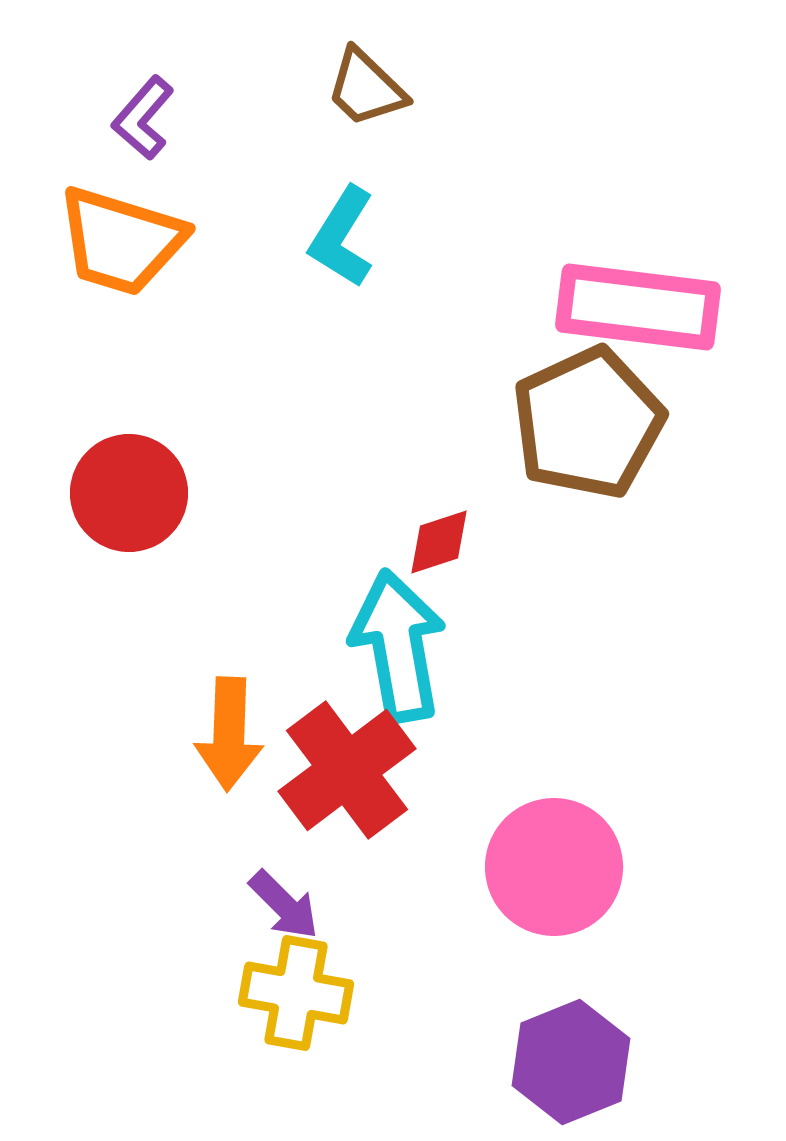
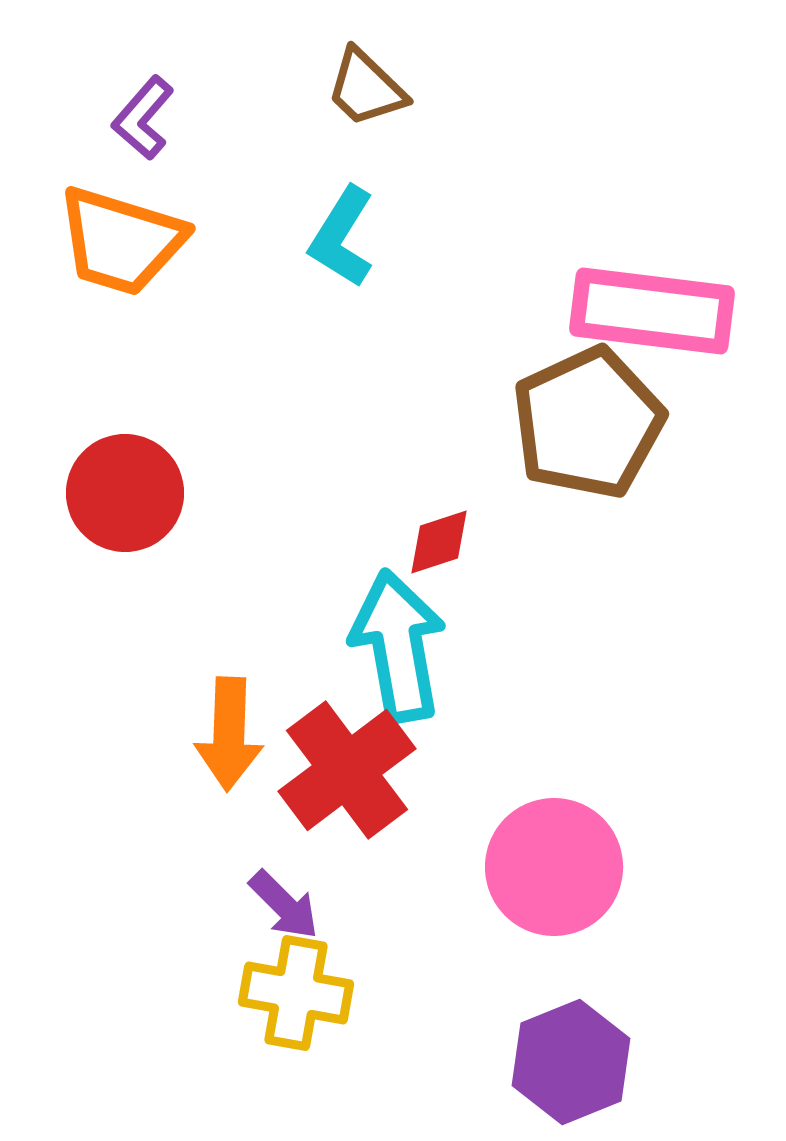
pink rectangle: moved 14 px right, 4 px down
red circle: moved 4 px left
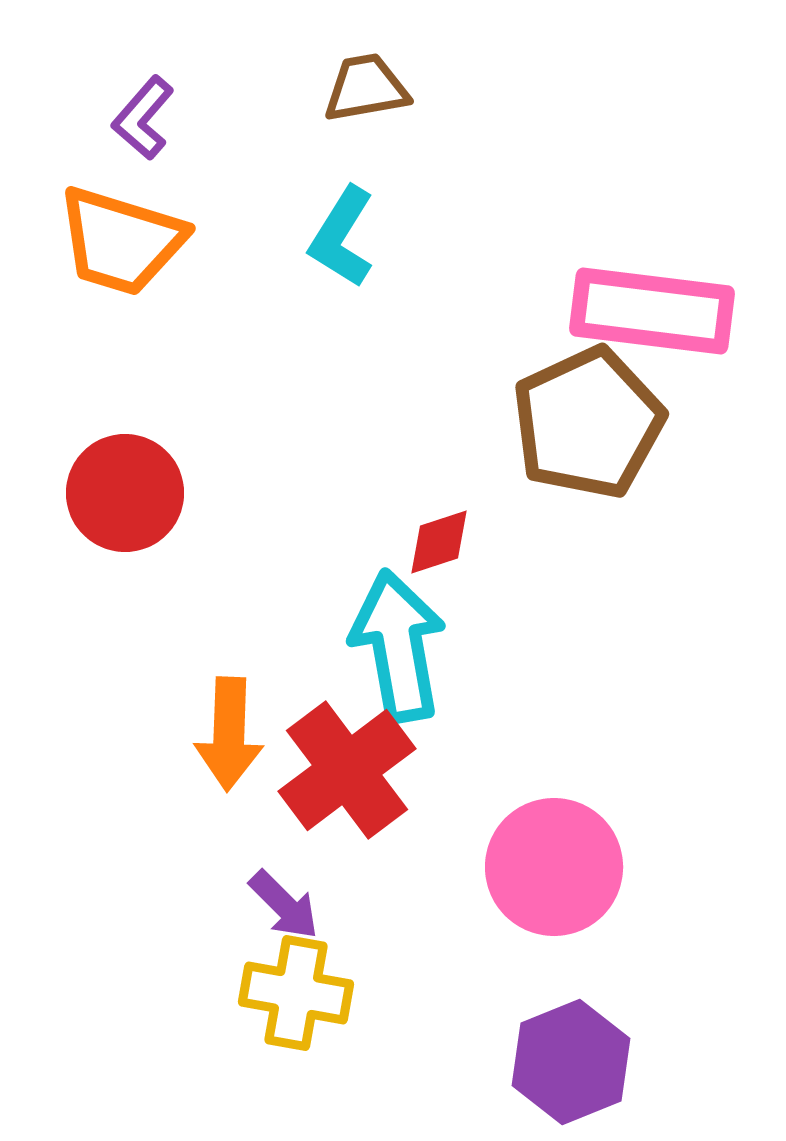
brown trapezoid: rotated 126 degrees clockwise
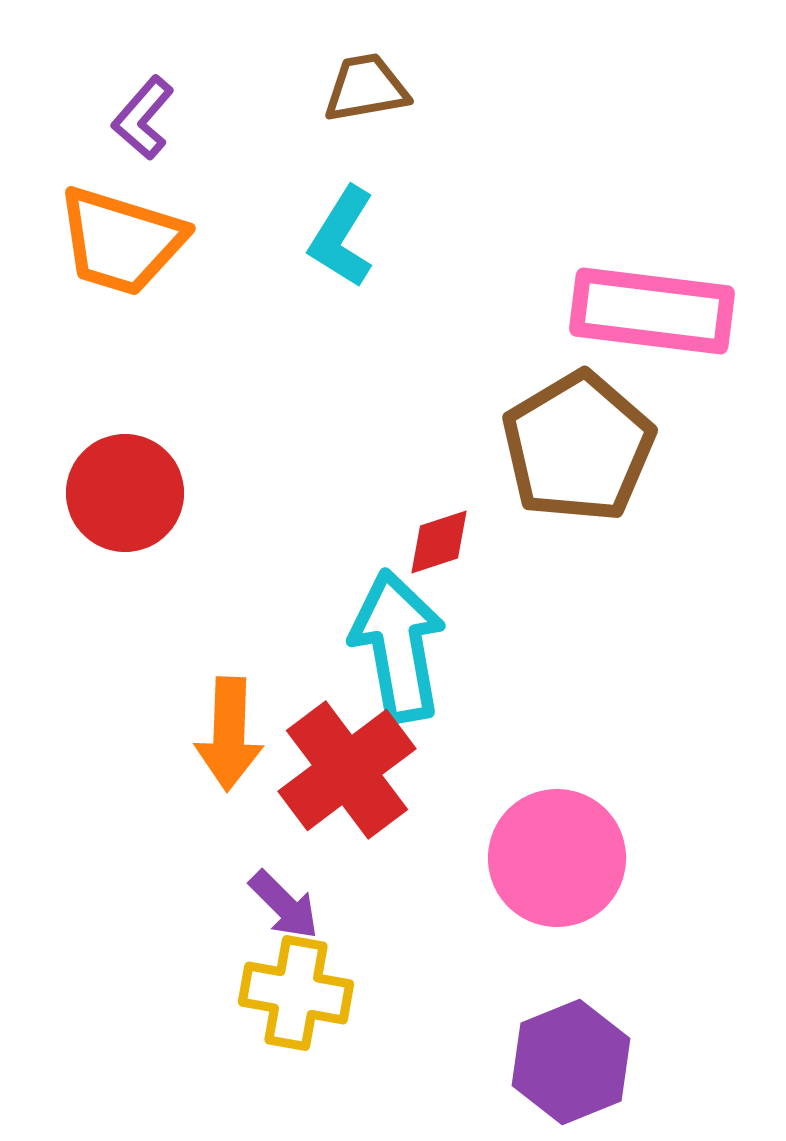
brown pentagon: moved 10 px left, 24 px down; rotated 6 degrees counterclockwise
pink circle: moved 3 px right, 9 px up
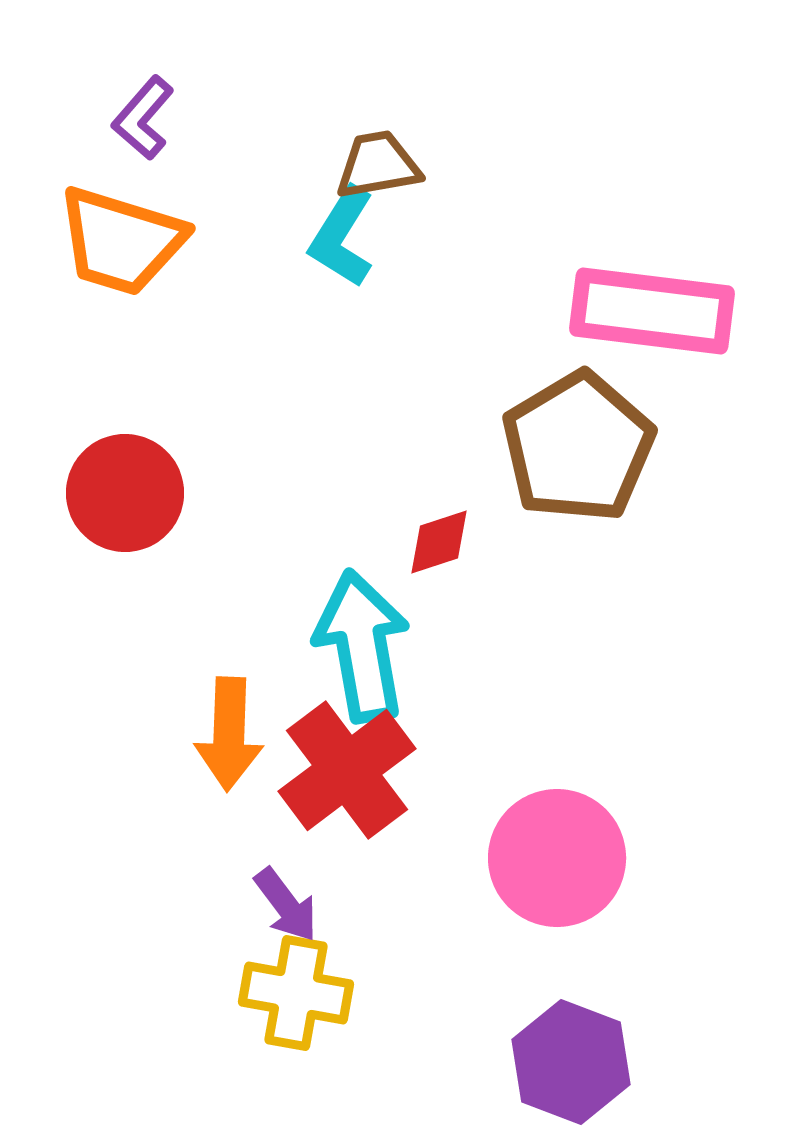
brown trapezoid: moved 12 px right, 77 px down
cyan arrow: moved 36 px left
purple arrow: moved 2 px right; rotated 8 degrees clockwise
purple hexagon: rotated 17 degrees counterclockwise
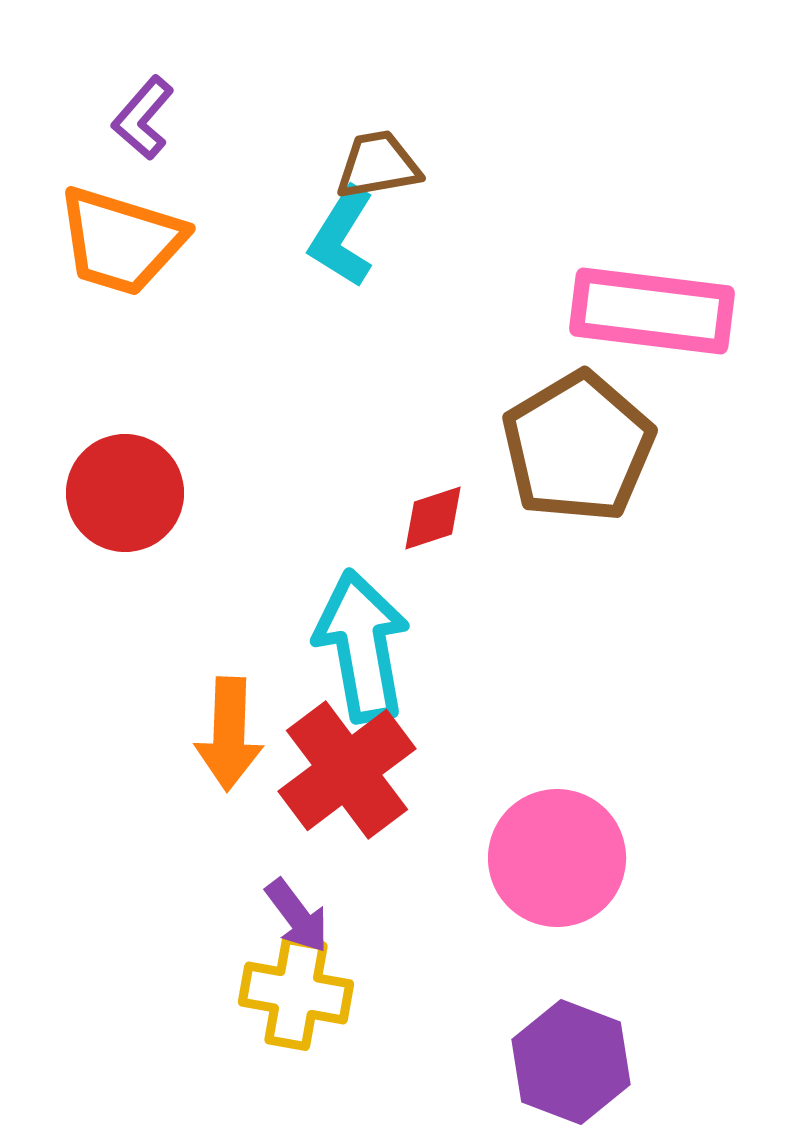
red diamond: moved 6 px left, 24 px up
purple arrow: moved 11 px right, 11 px down
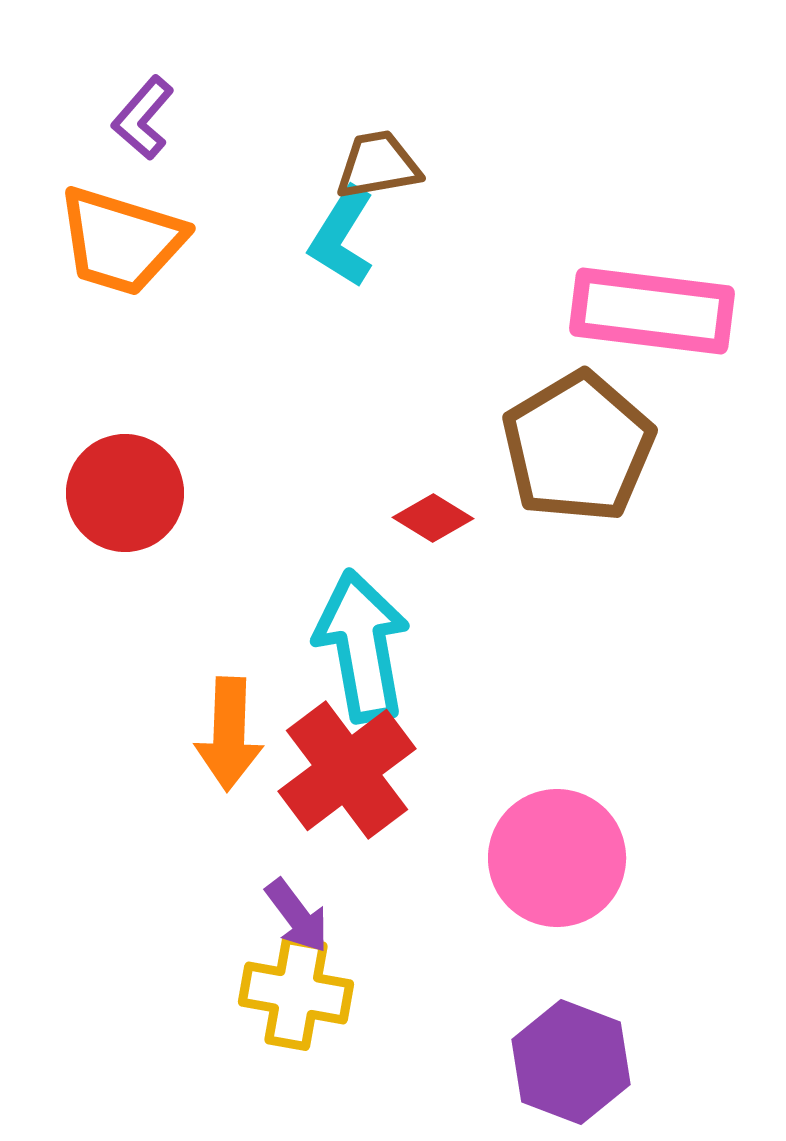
red diamond: rotated 50 degrees clockwise
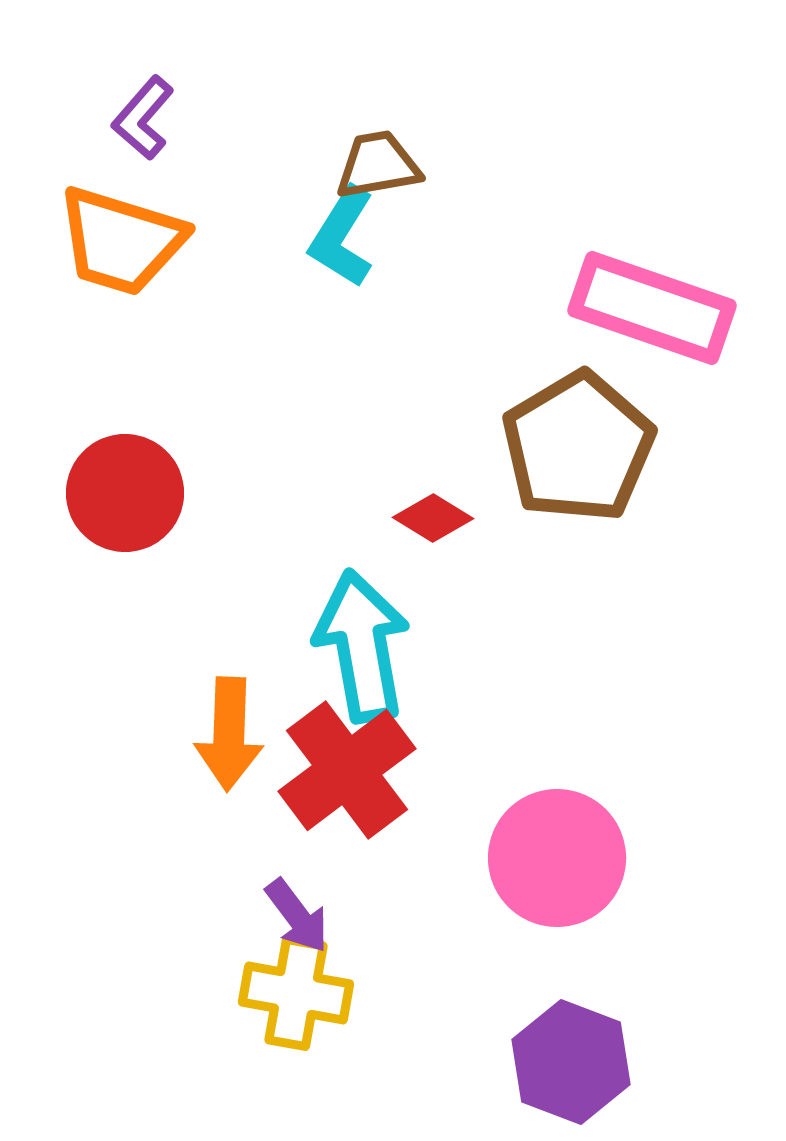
pink rectangle: moved 3 px up; rotated 12 degrees clockwise
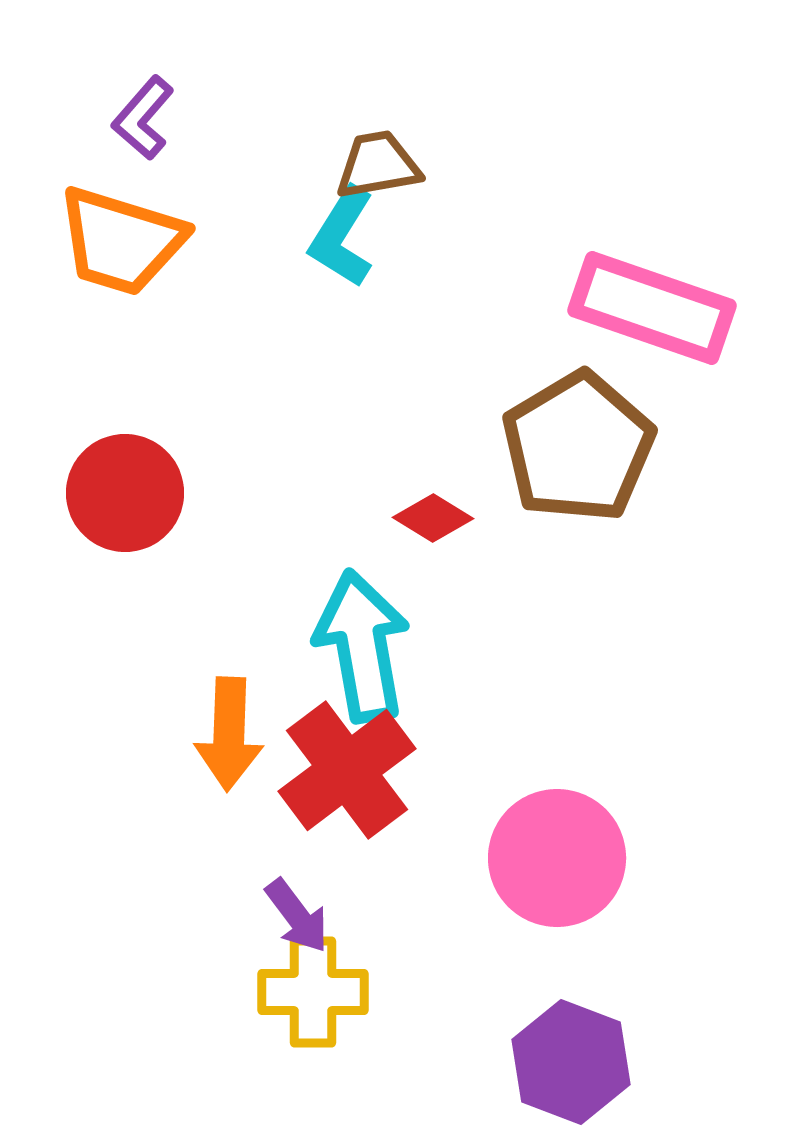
yellow cross: moved 17 px right, 1 px up; rotated 10 degrees counterclockwise
